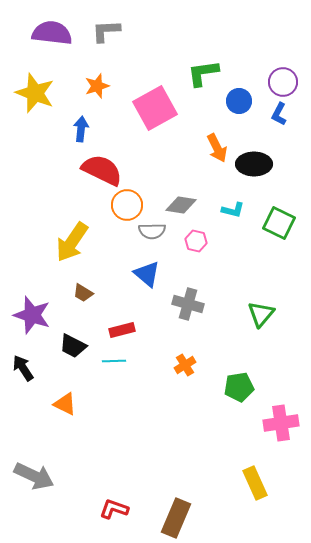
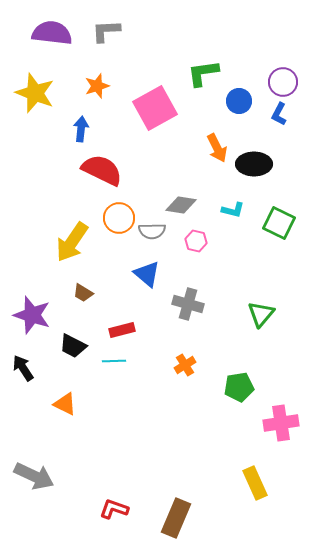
orange circle: moved 8 px left, 13 px down
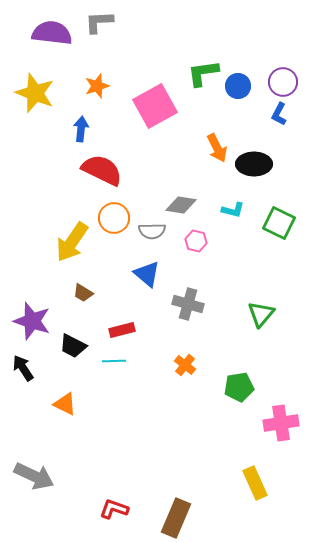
gray L-shape: moved 7 px left, 9 px up
blue circle: moved 1 px left, 15 px up
pink square: moved 2 px up
orange circle: moved 5 px left
purple star: moved 6 px down
orange cross: rotated 20 degrees counterclockwise
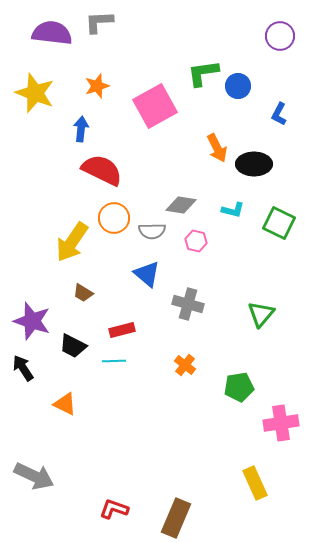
purple circle: moved 3 px left, 46 px up
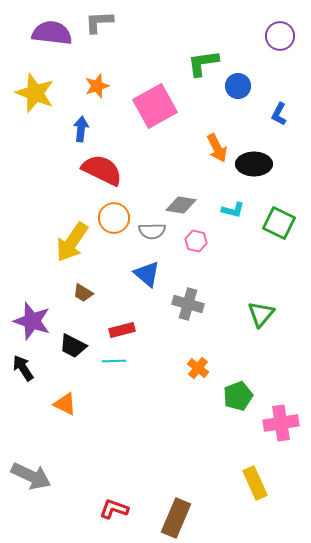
green L-shape: moved 10 px up
orange cross: moved 13 px right, 3 px down
green pentagon: moved 1 px left, 9 px down; rotated 12 degrees counterclockwise
gray arrow: moved 3 px left
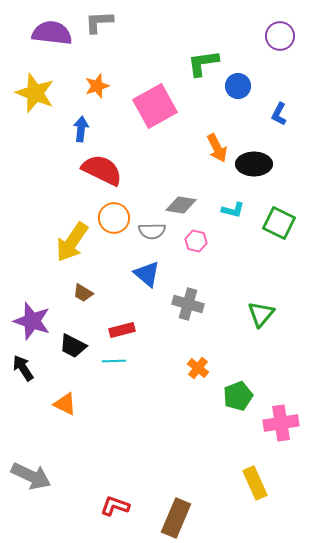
red L-shape: moved 1 px right, 3 px up
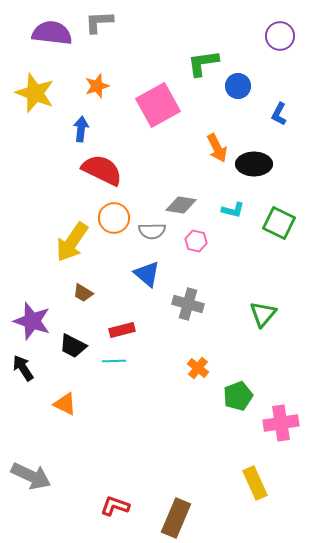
pink square: moved 3 px right, 1 px up
green triangle: moved 2 px right
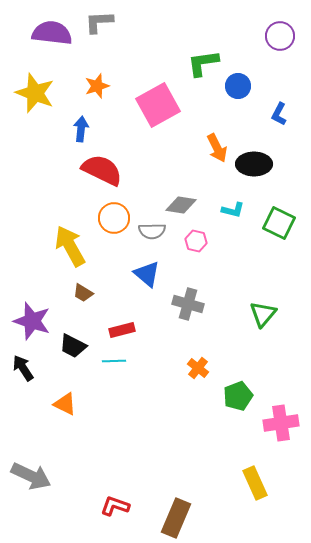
yellow arrow: moved 2 px left, 4 px down; rotated 117 degrees clockwise
